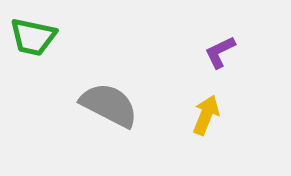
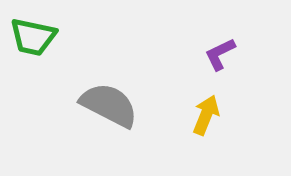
purple L-shape: moved 2 px down
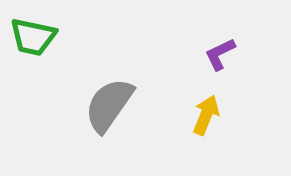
gray semicircle: rotated 82 degrees counterclockwise
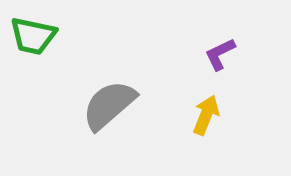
green trapezoid: moved 1 px up
gray semicircle: rotated 14 degrees clockwise
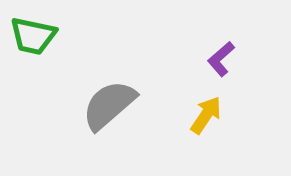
purple L-shape: moved 1 px right, 5 px down; rotated 15 degrees counterclockwise
yellow arrow: rotated 12 degrees clockwise
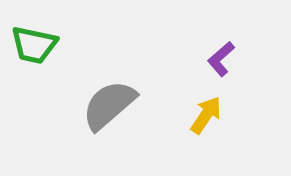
green trapezoid: moved 1 px right, 9 px down
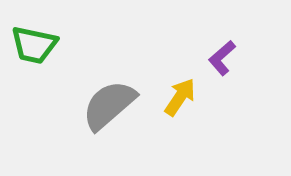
purple L-shape: moved 1 px right, 1 px up
yellow arrow: moved 26 px left, 18 px up
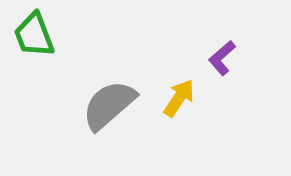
green trapezoid: moved 10 px up; rotated 57 degrees clockwise
yellow arrow: moved 1 px left, 1 px down
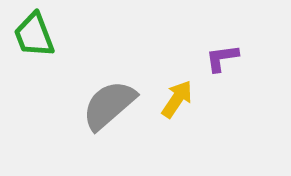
purple L-shape: rotated 33 degrees clockwise
yellow arrow: moved 2 px left, 1 px down
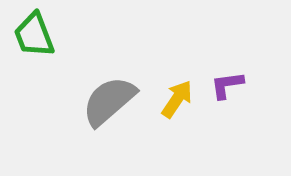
purple L-shape: moved 5 px right, 27 px down
gray semicircle: moved 4 px up
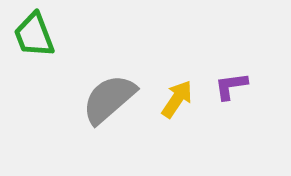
purple L-shape: moved 4 px right, 1 px down
gray semicircle: moved 2 px up
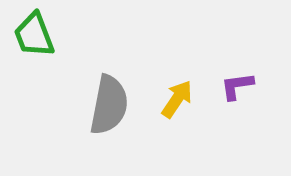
purple L-shape: moved 6 px right
gray semicircle: moved 6 px down; rotated 142 degrees clockwise
